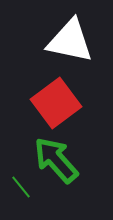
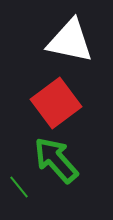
green line: moved 2 px left
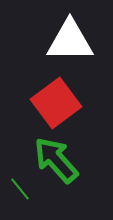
white triangle: rotated 12 degrees counterclockwise
green line: moved 1 px right, 2 px down
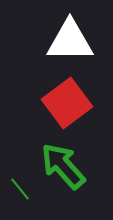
red square: moved 11 px right
green arrow: moved 7 px right, 6 px down
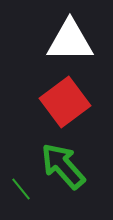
red square: moved 2 px left, 1 px up
green line: moved 1 px right
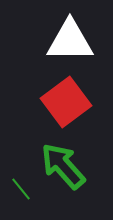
red square: moved 1 px right
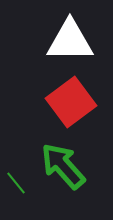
red square: moved 5 px right
green line: moved 5 px left, 6 px up
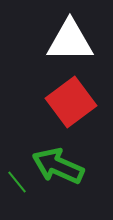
green arrow: moved 5 px left; rotated 24 degrees counterclockwise
green line: moved 1 px right, 1 px up
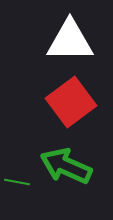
green arrow: moved 8 px right
green line: rotated 40 degrees counterclockwise
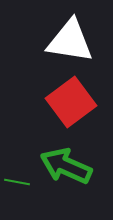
white triangle: rotated 9 degrees clockwise
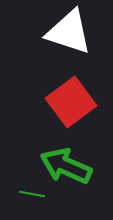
white triangle: moved 1 px left, 9 px up; rotated 9 degrees clockwise
green line: moved 15 px right, 12 px down
